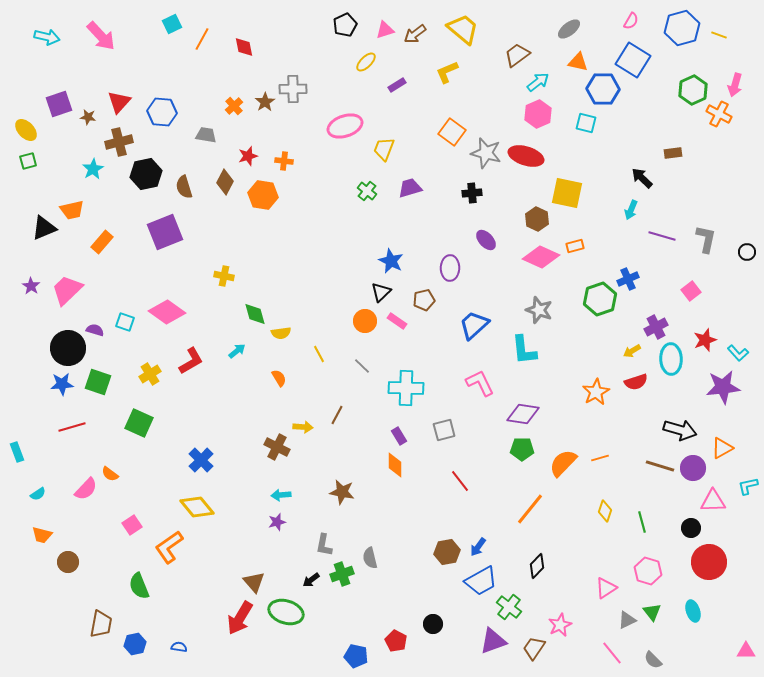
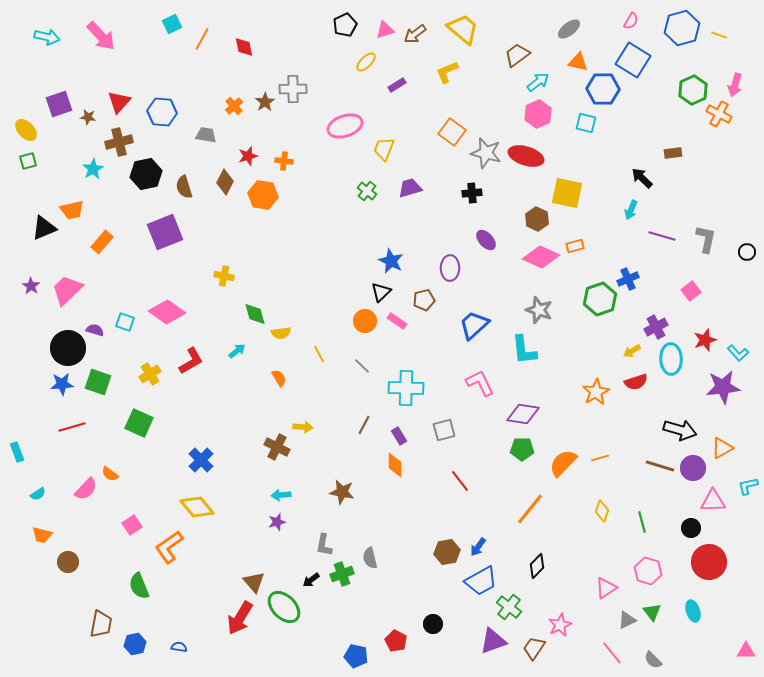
brown line at (337, 415): moved 27 px right, 10 px down
yellow diamond at (605, 511): moved 3 px left
green ellipse at (286, 612): moved 2 px left, 5 px up; rotated 28 degrees clockwise
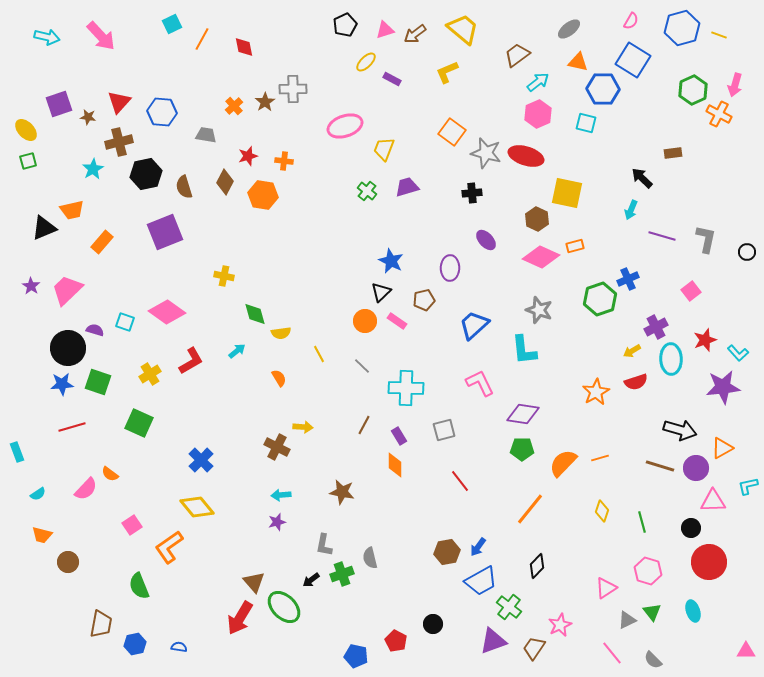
purple rectangle at (397, 85): moved 5 px left, 6 px up; rotated 60 degrees clockwise
purple trapezoid at (410, 188): moved 3 px left, 1 px up
purple circle at (693, 468): moved 3 px right
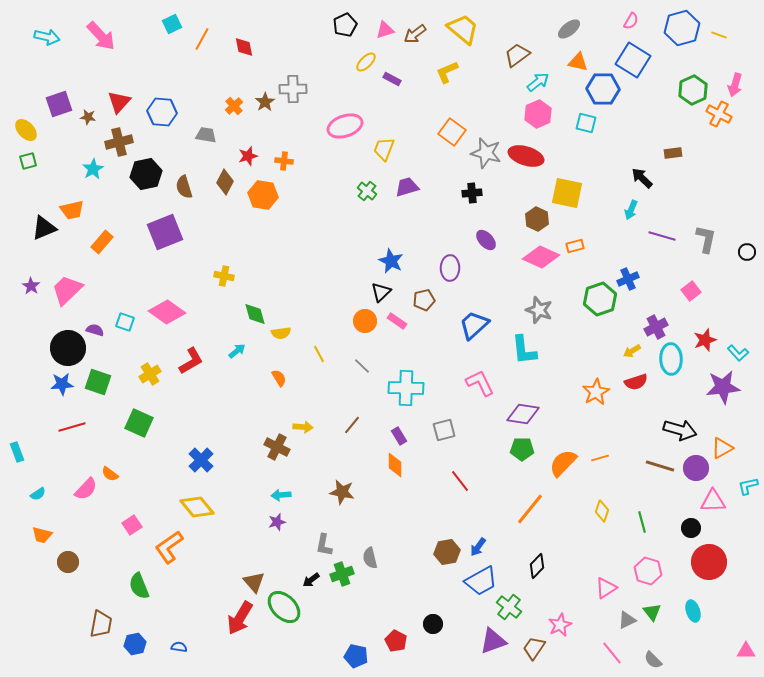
brown line at (364, 425): moved 12 px left; rotated 12 degrees clockwise
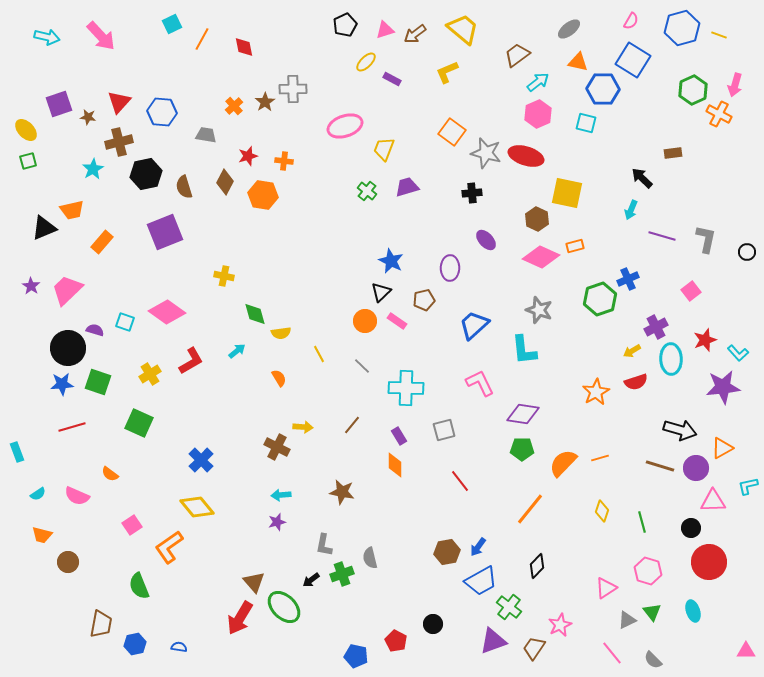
pink semicircle at (86, 489): moved 9 px left, 7 px down; rotated 70 degrees clockwise
